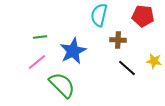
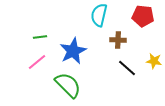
green semicircle: moved 6 px right
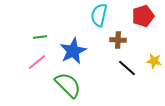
red pentagon: rotated 25 degrees counterclockwise
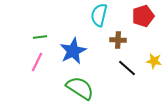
pink line: rotated 24 degrees counterclockwise
green semicircle: moved 12 px right, 3 px down; rotated 12 degrees counterclockwise
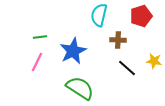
red pentagon: moved 2 px left
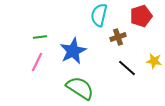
brown cross: moved 3 px up; rotated 21 degrees counterclockwise
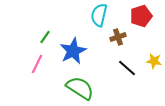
green line: moved 5 px right; rotated 48 degrees counterclockwise
pink line: moved 2 px down
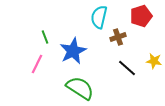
cyan semicircle: moved 2 px down
green line: rotated 56 degrees counterclockwise
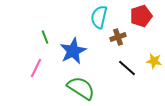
pink line: moved 1 px left, 4 px down
green semicircle: moved 1 px right
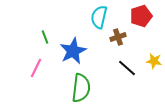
green semicircle: rotated 64 degrees clockwise
